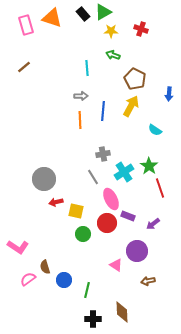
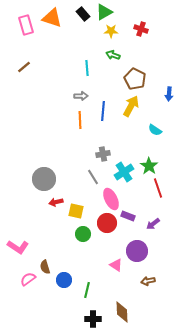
green triangle: moved 1 px right
red line: moved 2 px left
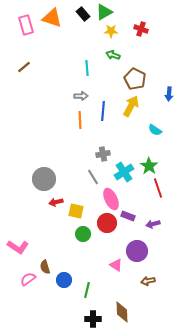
purple arrow: rotated 24 degrees clockwise
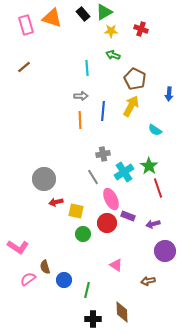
purple circle: moved 28 px right
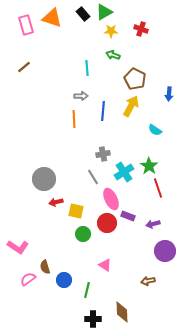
orange line: moved 6 px left, 1 px up
pink triangle: moved 11 px left
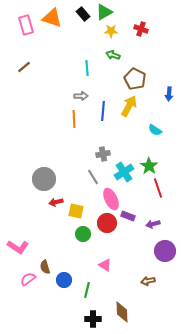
yellow arrow: moved 2 px left
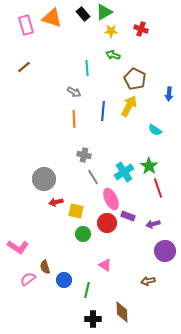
gray arrow: moved 7 px left, 4 px up; rotated 32 degrees clockwise
gray cross: moved 19 px left, 1 px down; rotated 24 degrees clockwise
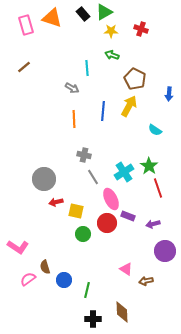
green arrow: moved 1 px left
gray arrow: moved 2 px left, 4 px up
pink triangle: moved 21 px right, 4 px down
brown arrow: moved 2 px left
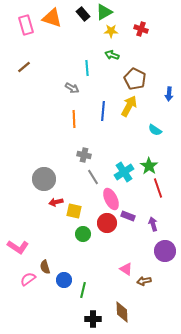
yellow square: moved 2 px left
purple arrow: rotated 88 degrees clockwise
brown arrow: moved 2 px left
green line: moved 4 px left
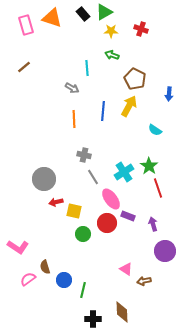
pink ellipse: rotated 10 degrees counterclockwise
